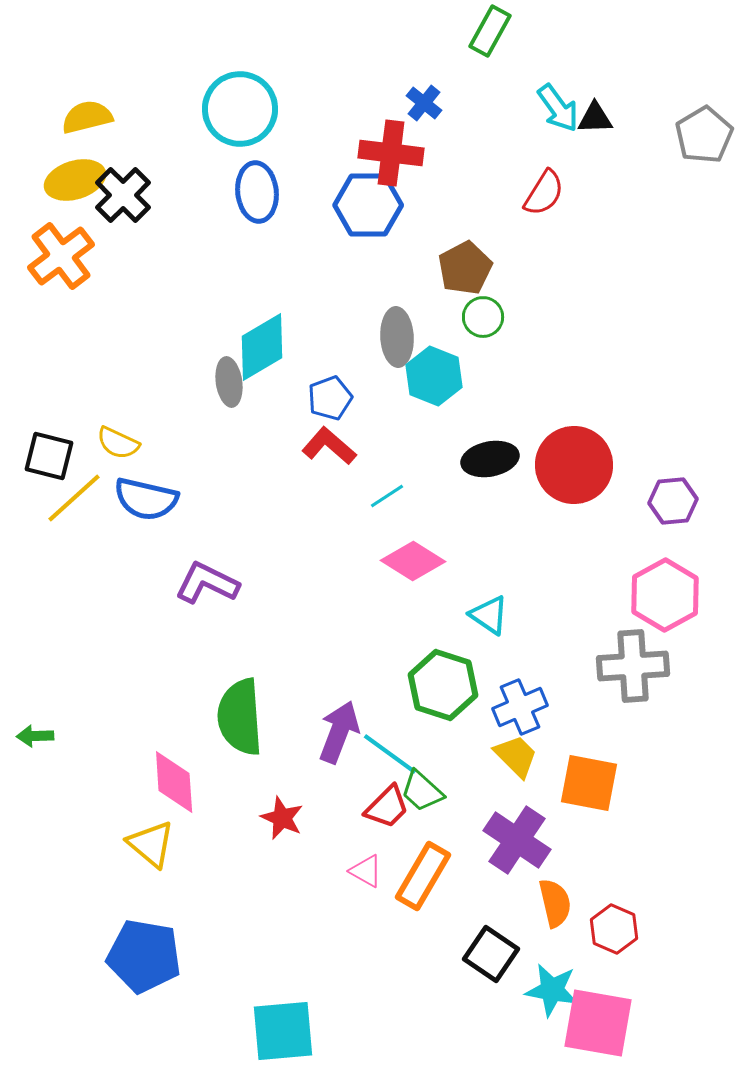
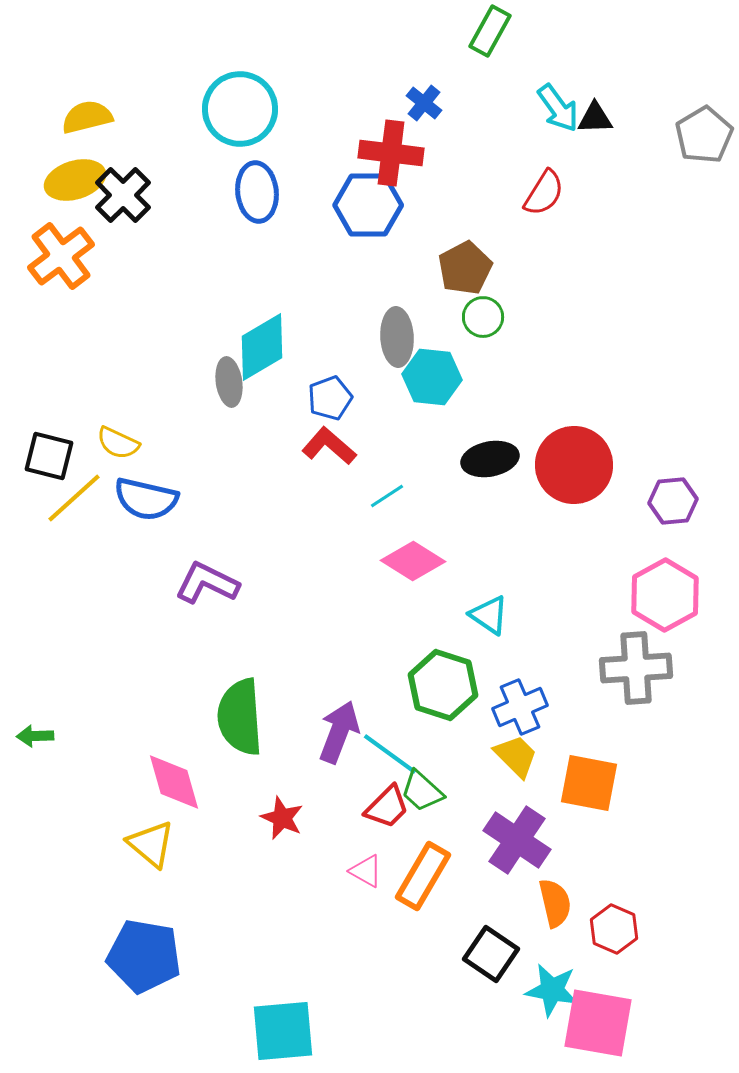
cyan hexagon at (434, 376): moved 2 px left, 1 px down; rotated 16 degrees counterclockwise
gray cross at (633, 666): moved 3 px right, 2 px down
pink diamond at (174, 782): rotated 12 degrees counterclockwise
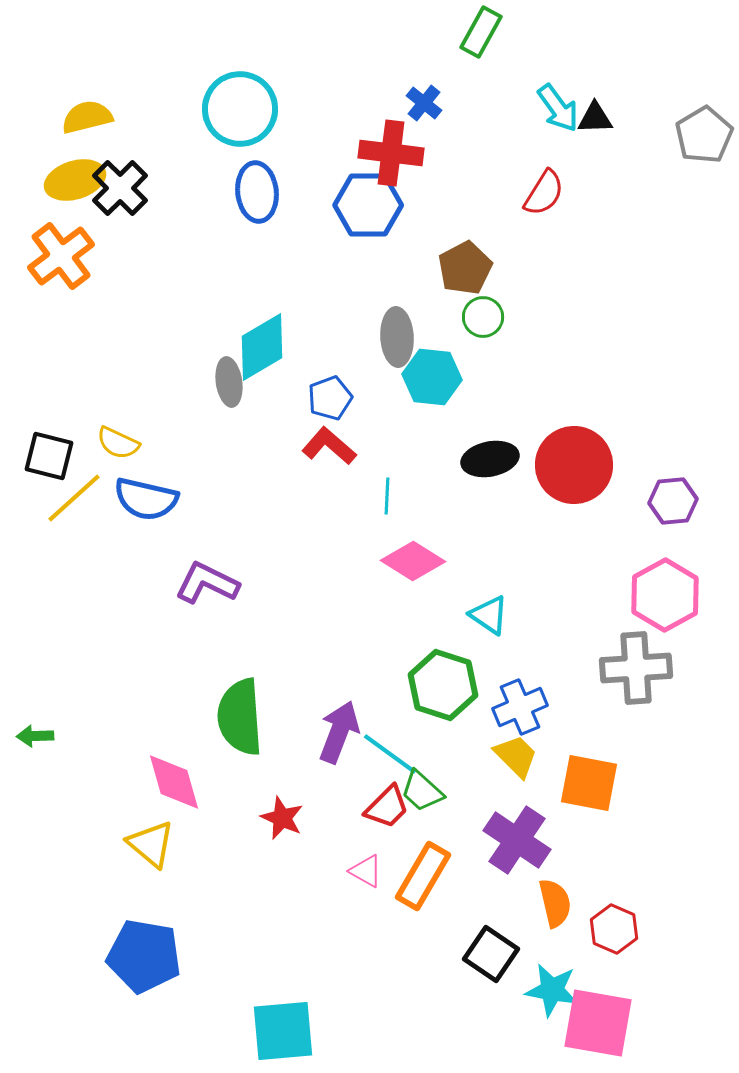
green rectangle at (490, 31): moved 9 px left, 1 px down
black cross at (123, 195): moved 3 px left, 7 px up
cyan line at (387, 496): rotated 54 degrees counterclockwise
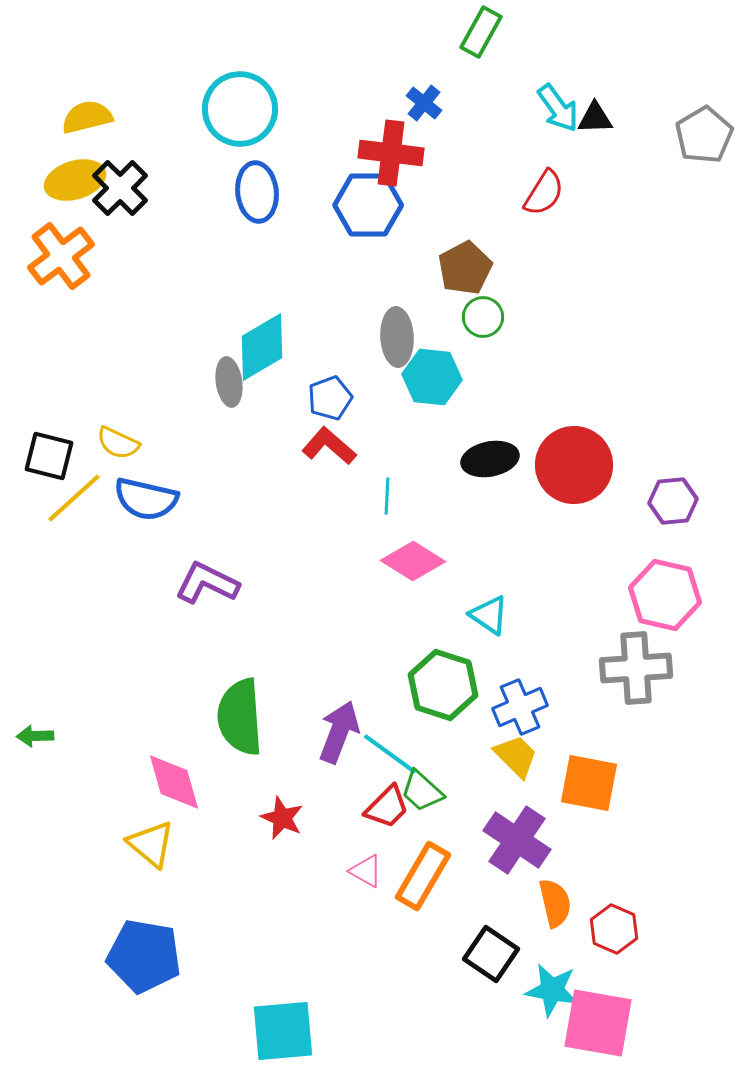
pink hexagon at (665, 595): rotated 18 degrees counterclockwise
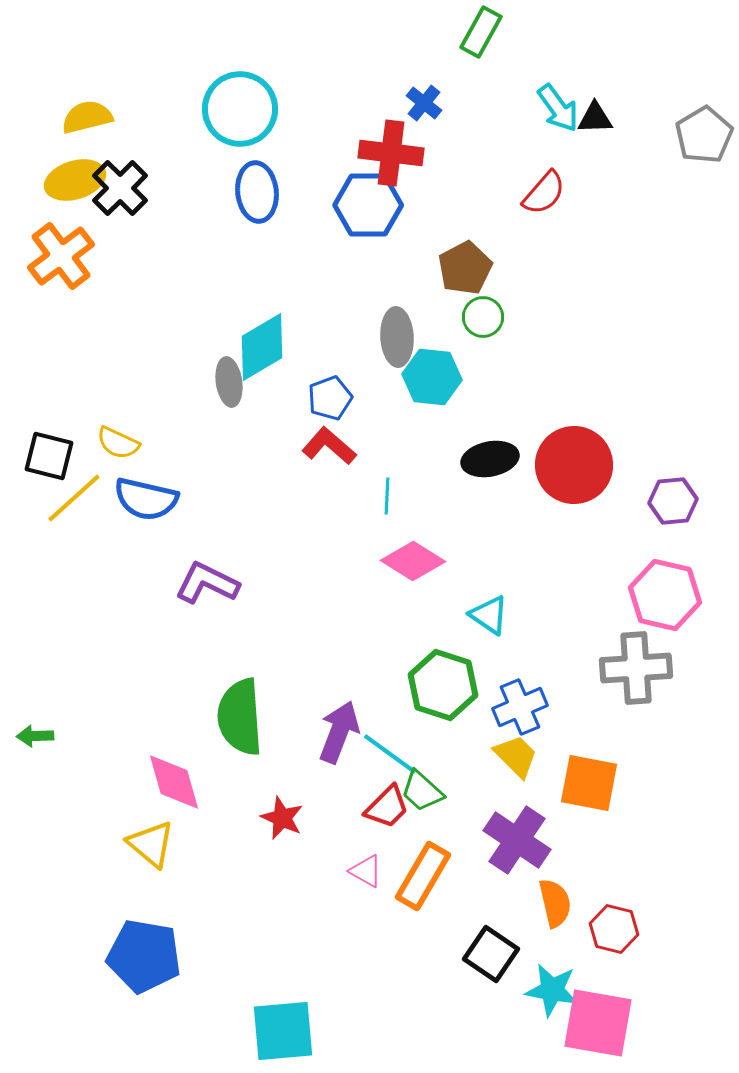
red semicircle at (544, 193): rotated 9 degrees clockwise
red hexagon at (614, 929): rotated 9 degrees counterclockwise
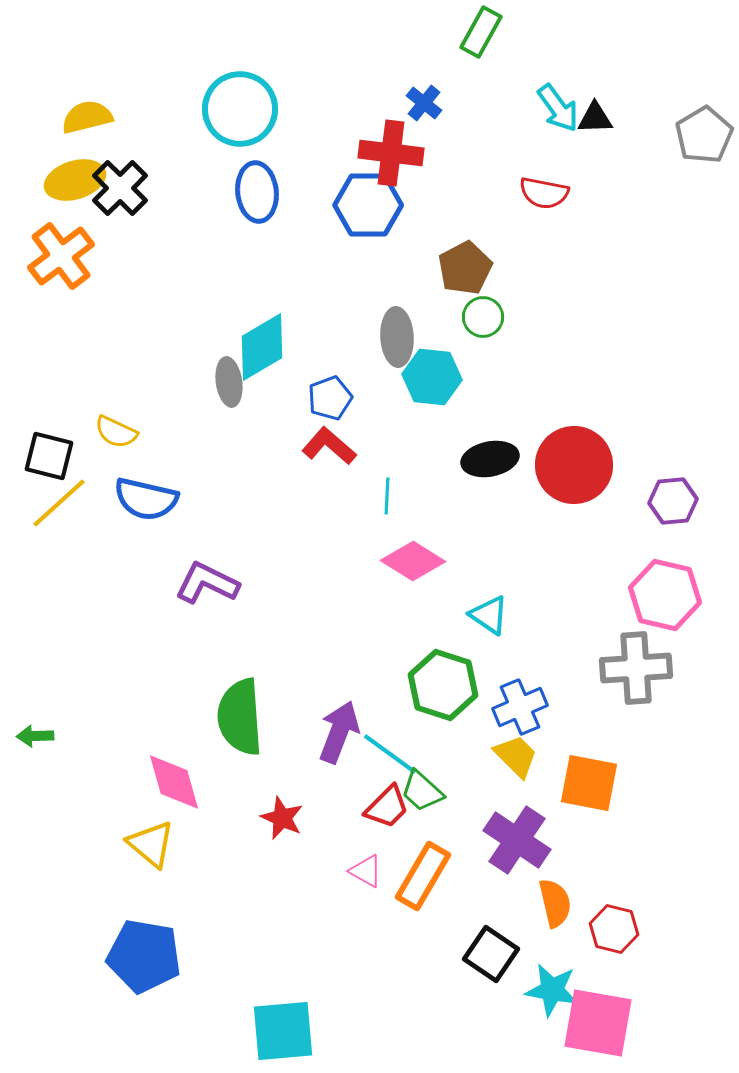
red semicircle at (544, 193): rotated 60 degrees clockwise
yellow semicircle at (118, 443): moved 2 px left, 11 px up
yellow line at (74, 498): moved 15 px left, 5 px down
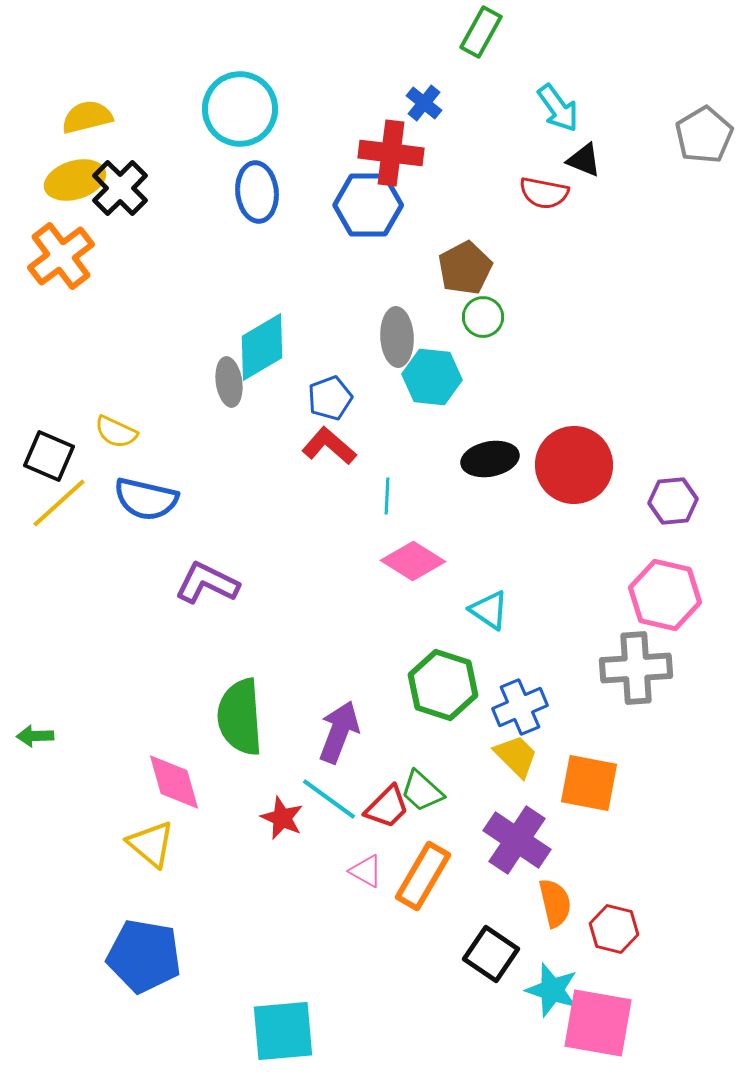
black triangle at (595, 118): moved 11 px left, 42 px down; rotated 24 degrees clockwise
black square at (49, 456): rotated 9 degrees clockwise
cyan triangle at (489, 615): moved 5 px up
cyan line at (390, 754): moved 61 px left, 45 px down
cyan star at (552, 990): rotated 8 degrees clockwise
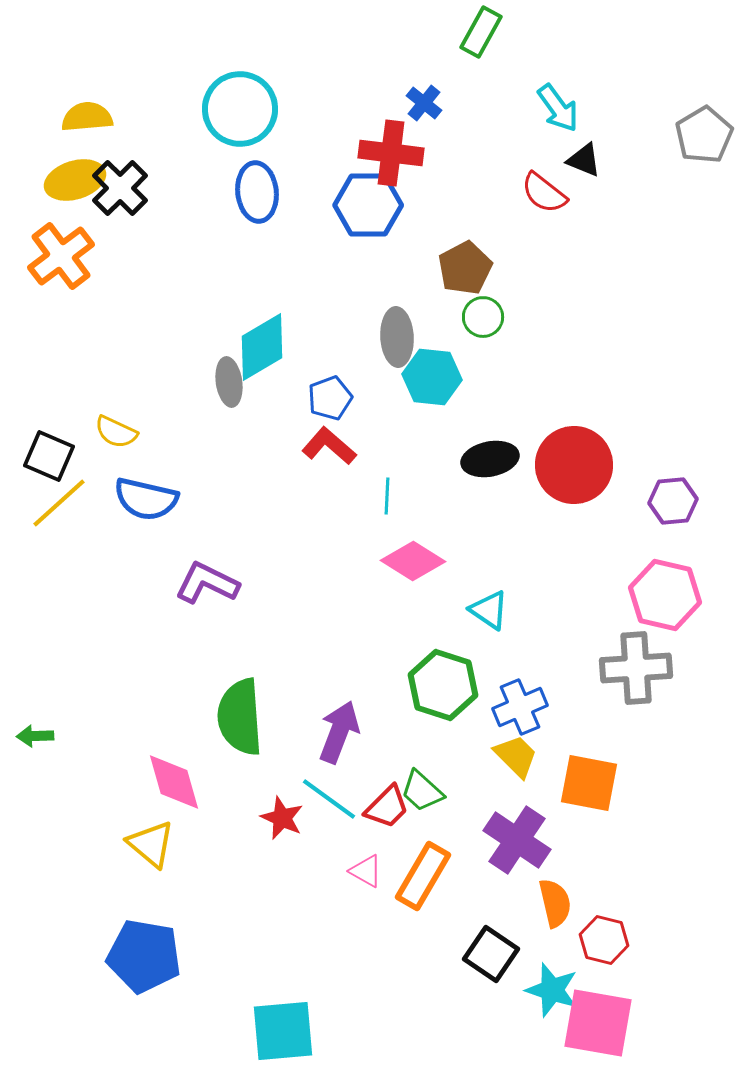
yellow semicircle at (87, 117): rotated 9 degrees clockwise
red semicircle at (544, 193): rotated 27 degrees clockwise
red hexagon at (614, 929): moved 10 px left, 11 px down
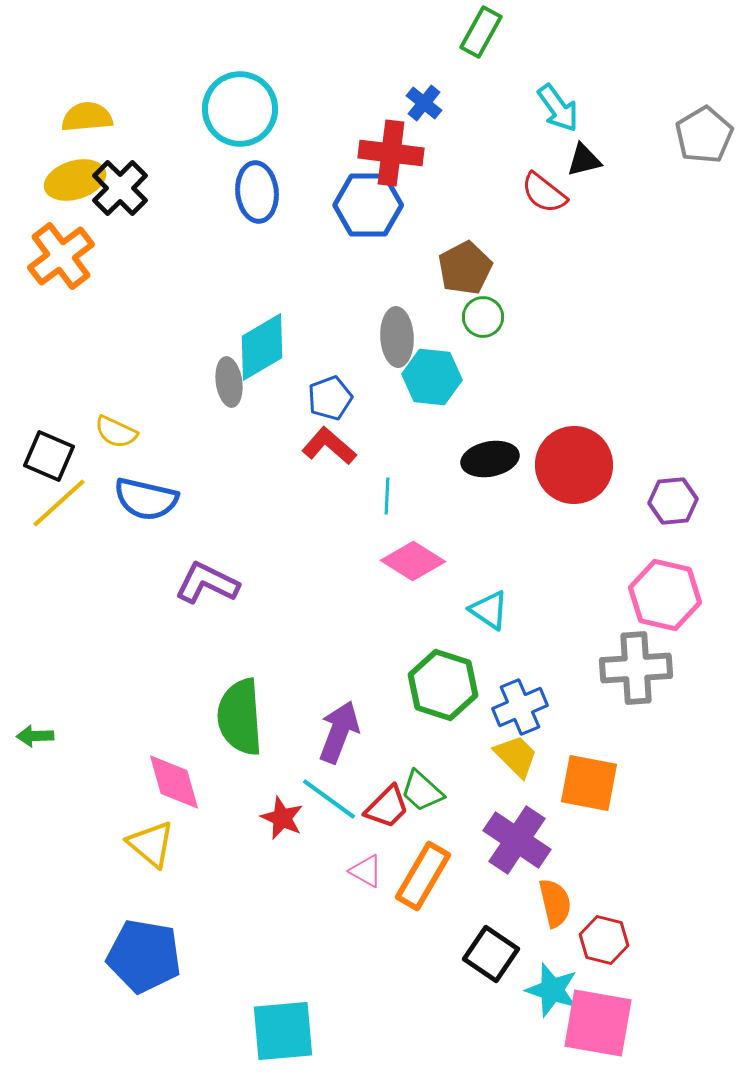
black triangle at (584, 160): rotated 36 degrees counterclockwise
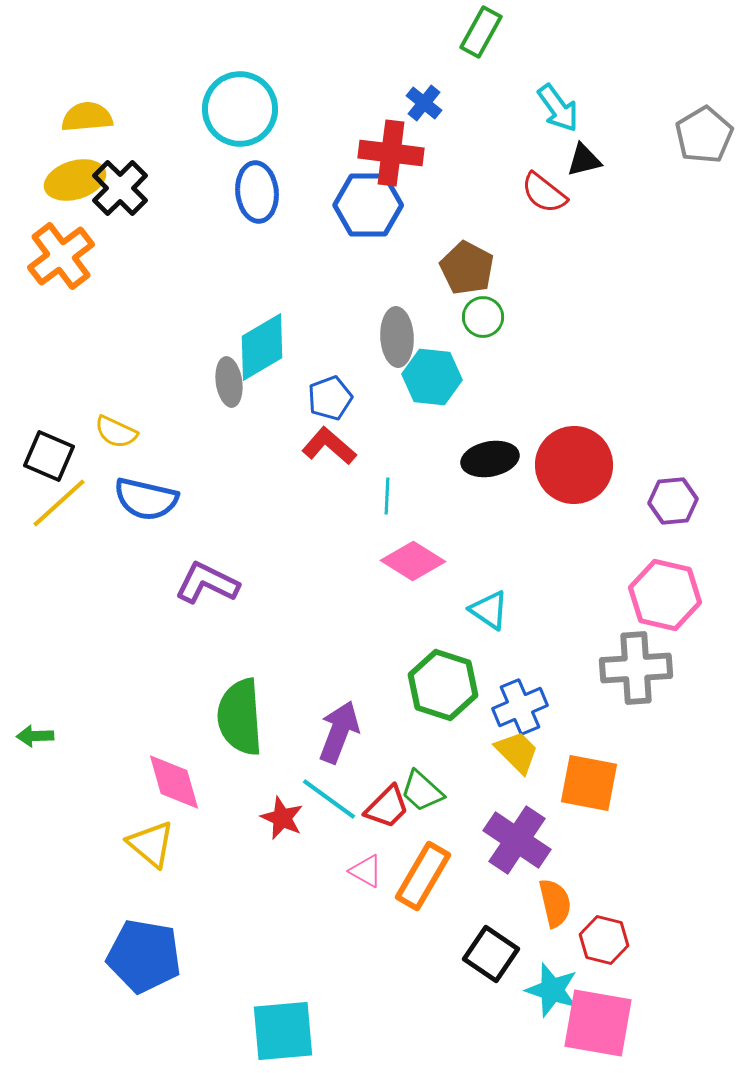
brown pentagon at (465, 268): moved 2 px right; rotated 16 degrees counterclockwise
yellow trapezoid at (516, 756): moved 1 px right, 4 px up
